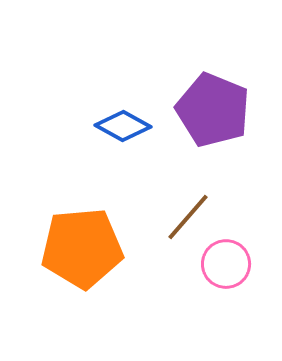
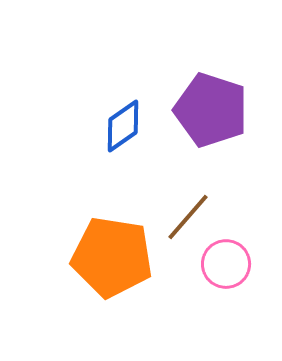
purple pentagon: moved 2 px left; rotated 4 degrees counterclockwise
blue diamond: rotated 64 degrees counterclockwise
orange pentagon: moved 30 px right, 9 px down; rotated 14 degrees clockwise
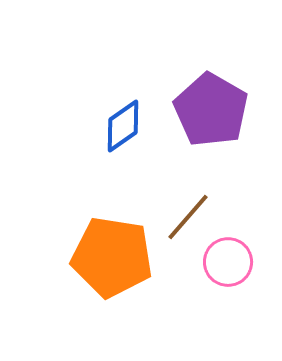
purple pentagon: rotated 12 degrees clockwise
pink circle: moved 2 px right, 2 px up
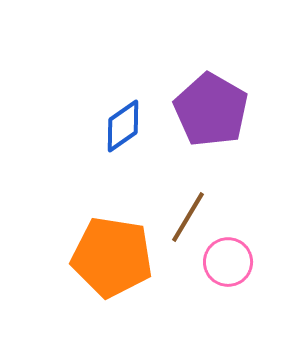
brown line: rotated 10 degrees counterclockwise
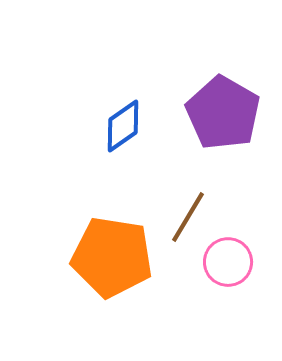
purple pentagon: moved 12 px right, 3 px down
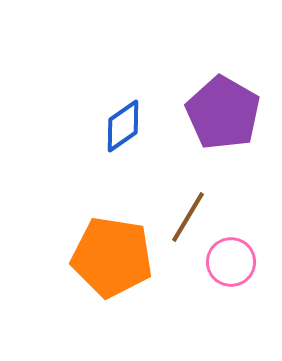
pink circle: moved 3 px right
